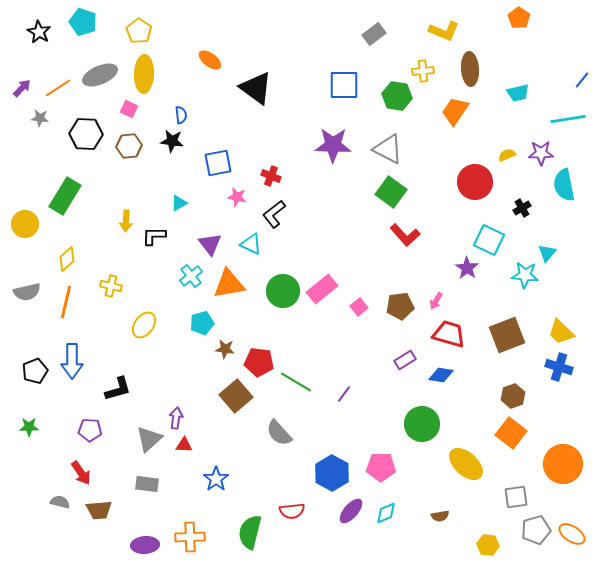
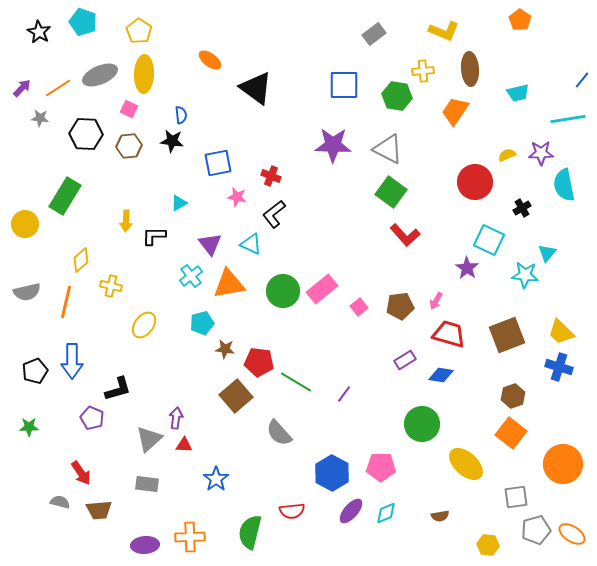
orange pentagon at (519, 18): moved 1 px right, 2 px down
yellow diamond at (67, 259): moved 14 px right, 1 px down
purple pentagon at (90, 430): moved 2 px right, 12 px up; rotated 20 degrees clockwise
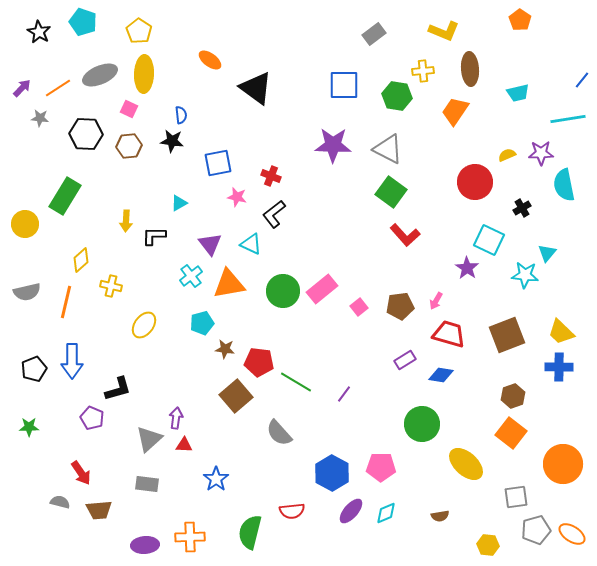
blue cross at (559, 367): rotated 16 degrees counterclockwise
black pentagon at (35, 371): moved 1 px left, 2 px up
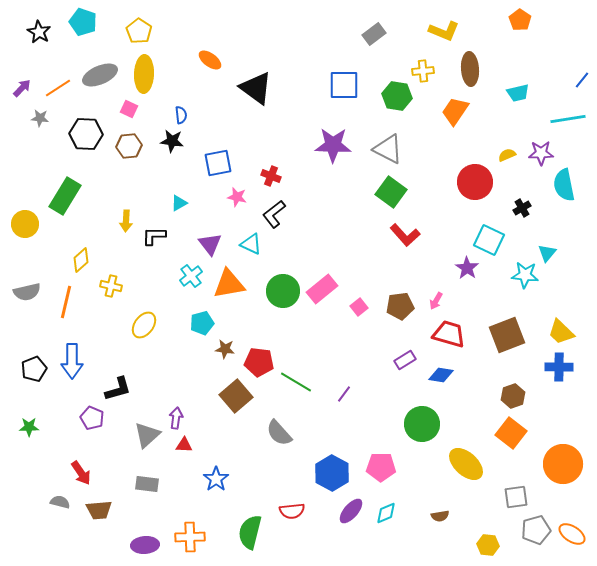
gray triangle at (149, 439): moved 2 px left, 4 px up
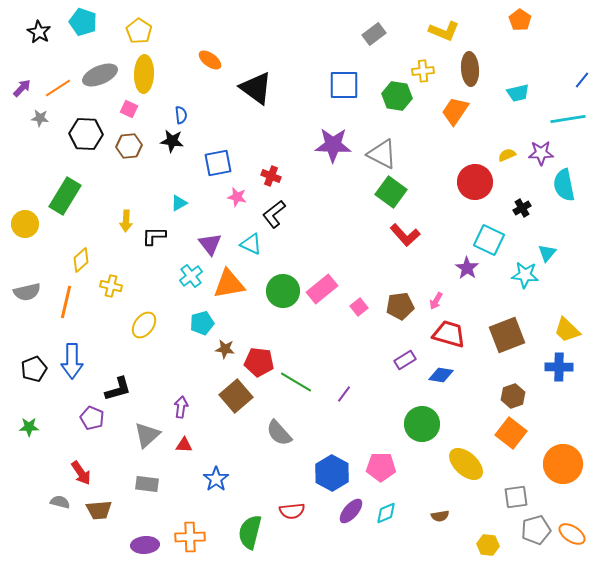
gray triangle at (388, 149): moved 6 px left, 5 px down
yellow trapezoid at (561, 332): moved 6 px right, 2 px up
purple arrow at (176, 418): moved 5 px right, 11 px up
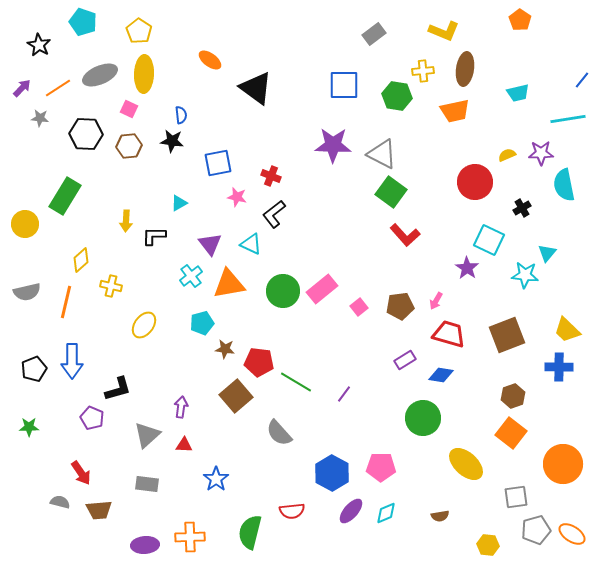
black star at (39, 32): moved 13 px down
brown ellipse at (470, 69): moved 5 px left; rotated 12 degrees clockwise
orange trapezoid at (455, 111): rotated 136 degrees counterclockwise
green circle at (422, 424): moved 1 px right, 6 px up
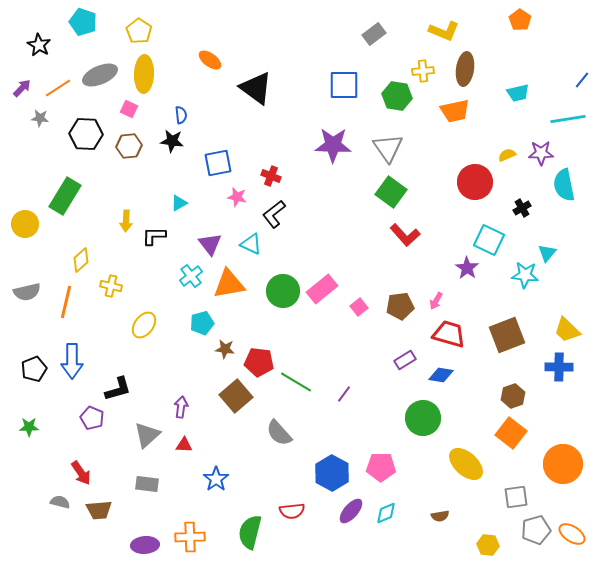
gray triangle at (382, 154): moved 6 px right, 6 px up; rotated 28 degrees clockwise
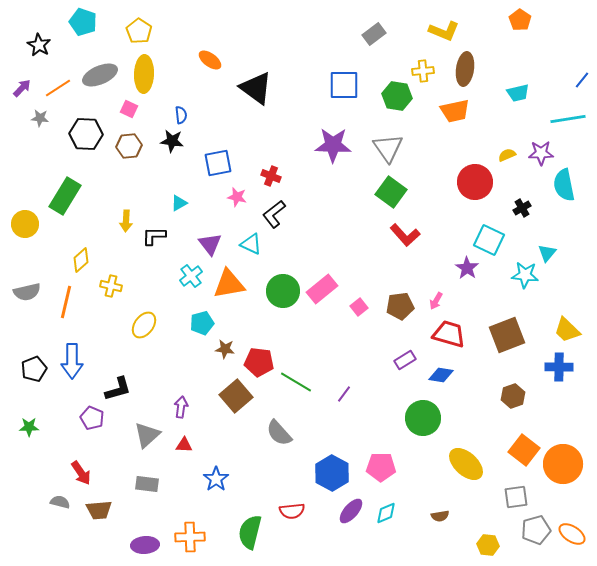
orange square at (511, 433): moved 13 px right, 17 px down
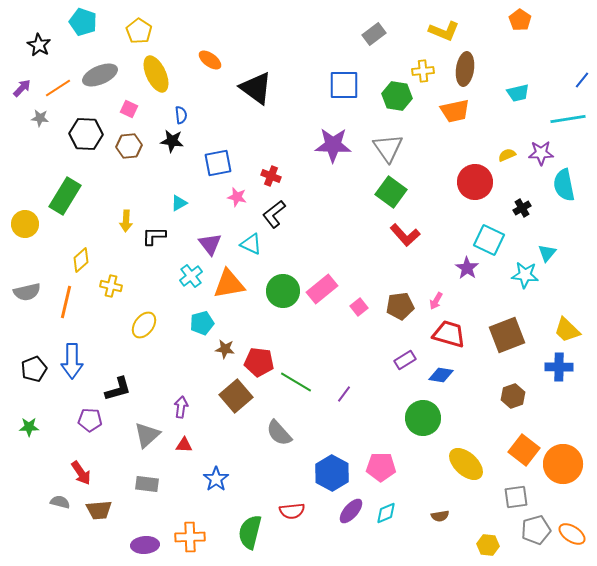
yellow ellipse at (144, 74): moved 12 px right; rotated 27 degrees counterclockwise
purple pentagon at (92, 418): moved 2 px left, 2 px down; rotated 20 degrees counterclockwise
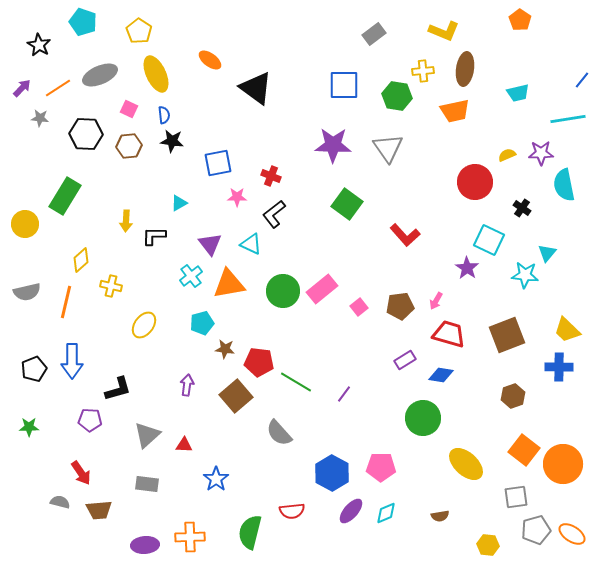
blue semicircle at (181, 115): moved 17 px left
green square at (391, 192): moved 44 px left, 12 px down
pink star at (237, 197): rotated 12 degrees counterclockwise
black cross at (522, 208): rotated 24 degrees counterclockwise
purple arrow at (181, 407): moved 6 px right, 22 px up
